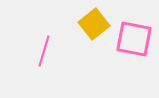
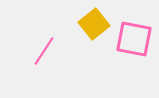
pink line: rotated 16 degrees clockwise
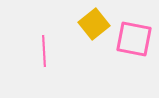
pink line: rotated 36 degrees counterclockwise
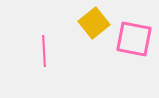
yellow square: moved 1 px up
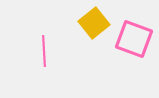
pink square: rotated 9 degrees clockwise
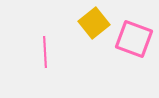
pink line: moved 1 px right, 1 px down
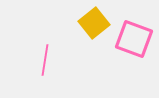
pink line: moved 8 px down; rotated 12 degrees clockwise
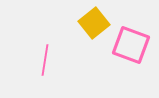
pink square: moved 3 px left, 6 px down
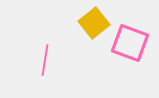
pink square: moved 1 px left, 2 px up
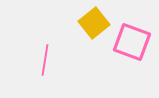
pink square: moved 2 px right, 1 px up
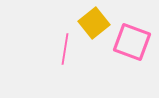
pink line: moved 20 px right, 11 px up
